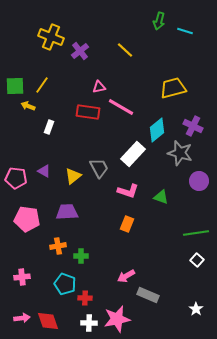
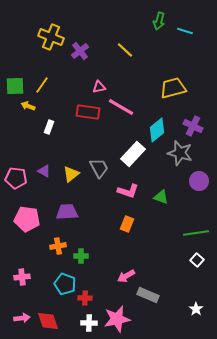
yellow triangle at (73, 176): moved 2 px left, 2 px up
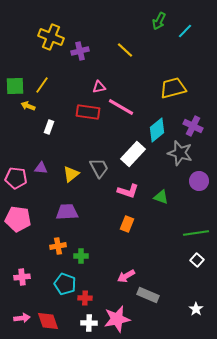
green arrow at (159, 21): rotated 12 degrees clockwise
cyan line at (185, 31): rotated 63 degrees counterclockwise
purple cross at (80, 51): rotated 24 degrees clockwise
purple triangle at (44, 171): moved 3 px left, 3 px up; rotated 24 degrees counterclockwise
pink pentagon at (27, 219): moved 9 px left
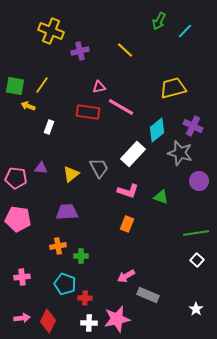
yellow cross at (51, 37): moved 6 px up
green square at (15, 86): rotated 12 degrees clockwise
red diamond at (48, 321): rotated 45 degrees clockwise
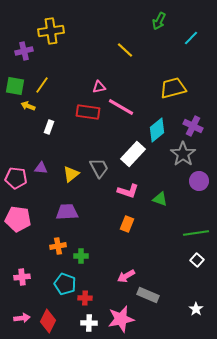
yellow cross at (51, 31): rotated 30 degrees counterclockwise
cyan line at (185, 31): moved 6 px right, 7 px down
purple cross at (80, 51): moved 56 px left
gray star at (180, 153): moved 3 px right, 1 px down; rotated 20 degrees clockwise
green triangle at (161, 197): moved 1 px left, 2 px down
pink star at (117, 319): moved 4 px right
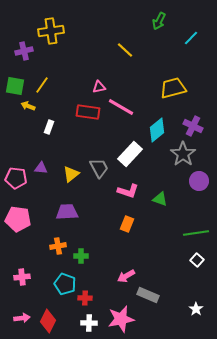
white rectangle at (133, 154): moved 3 px left
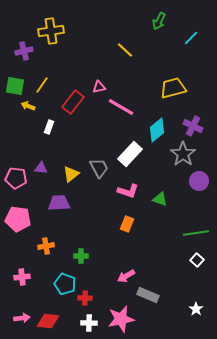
red rectangle at (88, 112): moved 15 px left, 10 px up; rotated 60 degrees counterclockwise
purple trapezoid at (67, 212): moved 8 px left, 9 px up
orange cross at (58, 246): moved 12 px left
red diamond at (48, 321): rotated 70 degrees clockwise
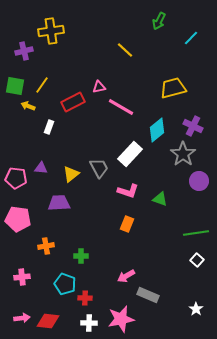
red rectangle at (73, 102): rotated 25 degrees clockwise
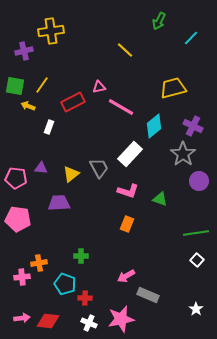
cyan diamond at (157, 130): moved 3 px left, 4 px up
orange cross at (46, 246): moved 7 px left, 17 px down
white cross at (89, 323): rotated 21 degrees clockwise
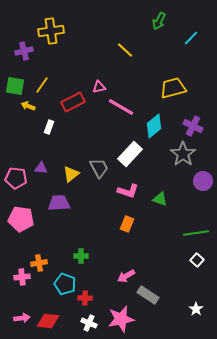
purple circle at (199, 181): moved 4 px right
pink pentagon at (18, 219): moved 3 px right
gray rectangle at (148, 295): rotated 10 degrees clockwise
